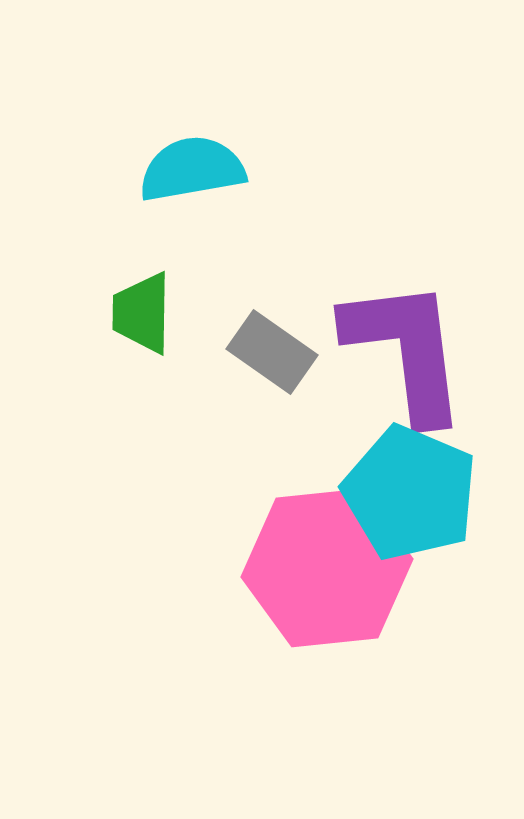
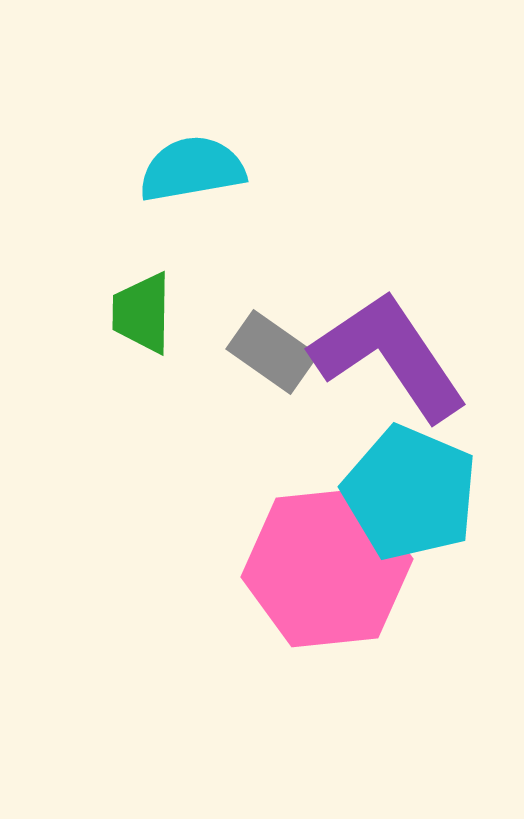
purple L-shape: moved 17 px left, 6 px down; rotated 27 degrees counterclockwise
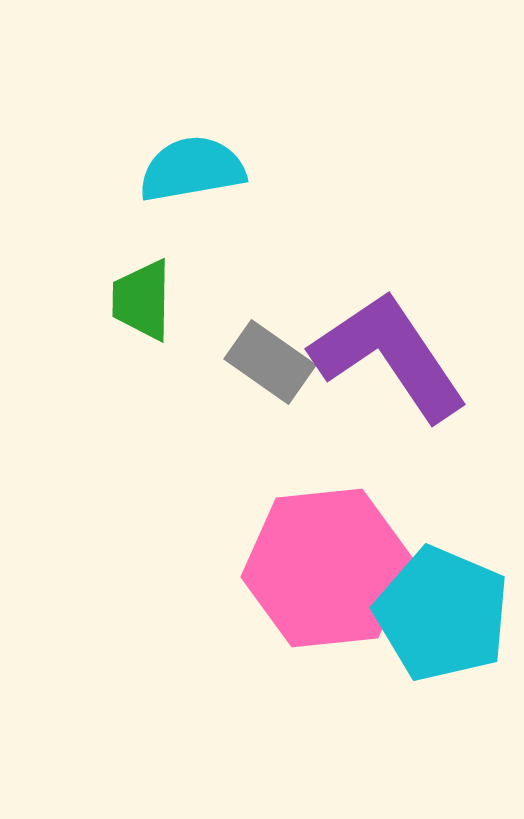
green trapezoid: moved 13 px up
gray rectangle: moved 2 px left, 10 px down
cyan pentagon: moved 32 px right, 121 px down
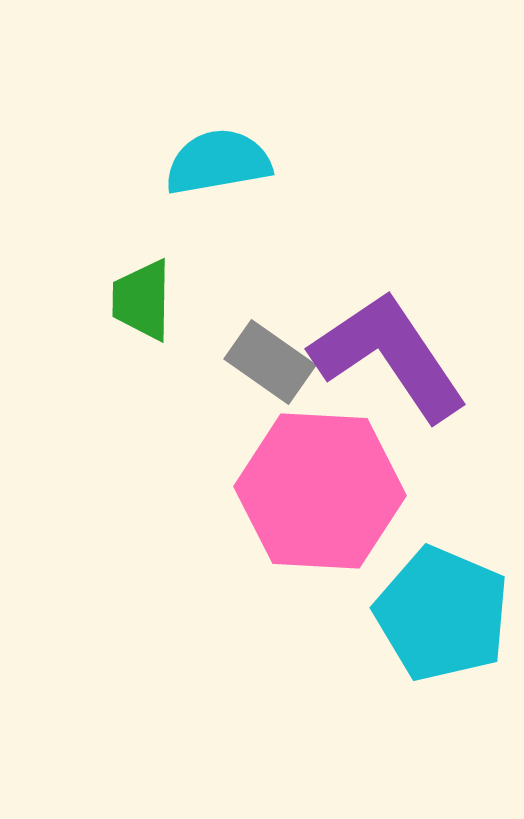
cyan semicircle: moved 26 px right, 7 px up
pink hexagon: moved 7 px left, 77 px up; rotated 9 degrees clockwise
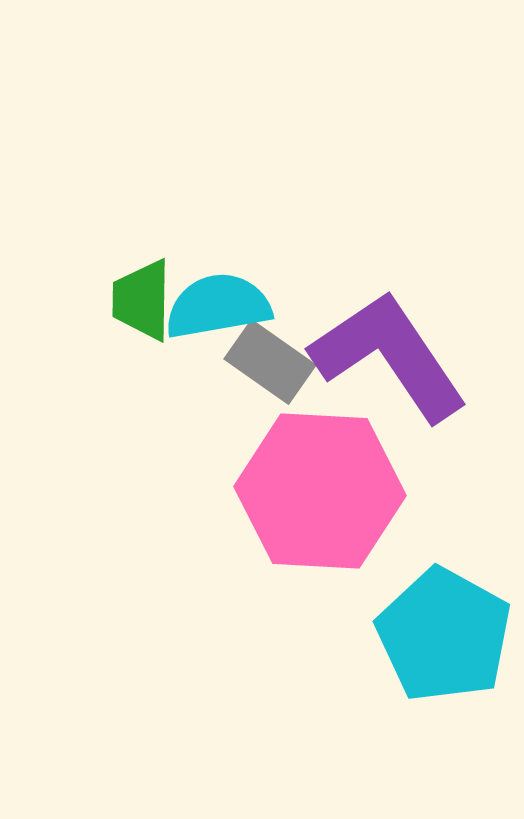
cyan semicircle: moved 144 px down
cyan pentagon: moved 2 px right, 21 px down; rotated 6 degrees clockwise
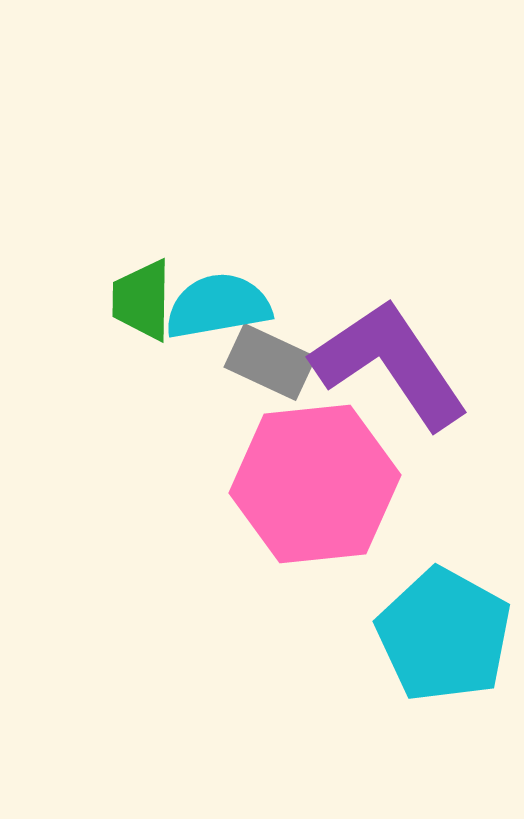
purple L-shape: moved 1 px right, 8 px down
gray rectangle: rotated 10 degrees counterclockwise
pink hexagon: moved 5 px left, 7 px up; rotated 9 degrees counterclockwise
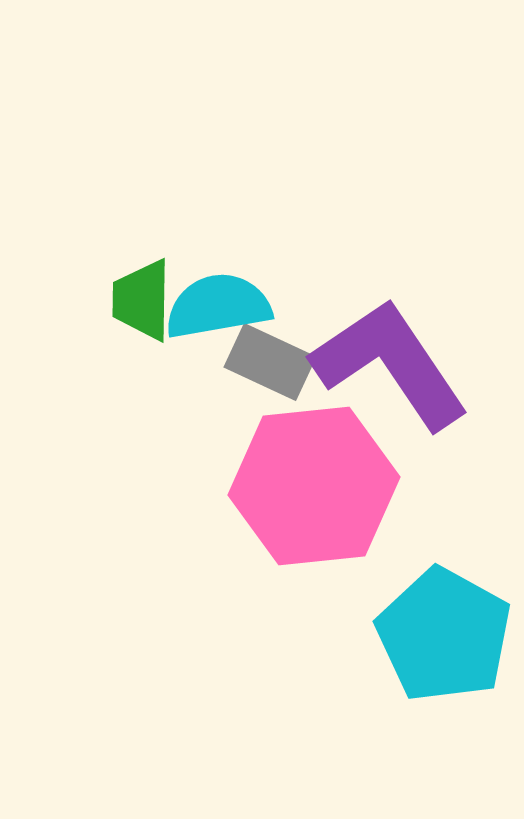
pink hexagon: moved 1 px left, 2 px down
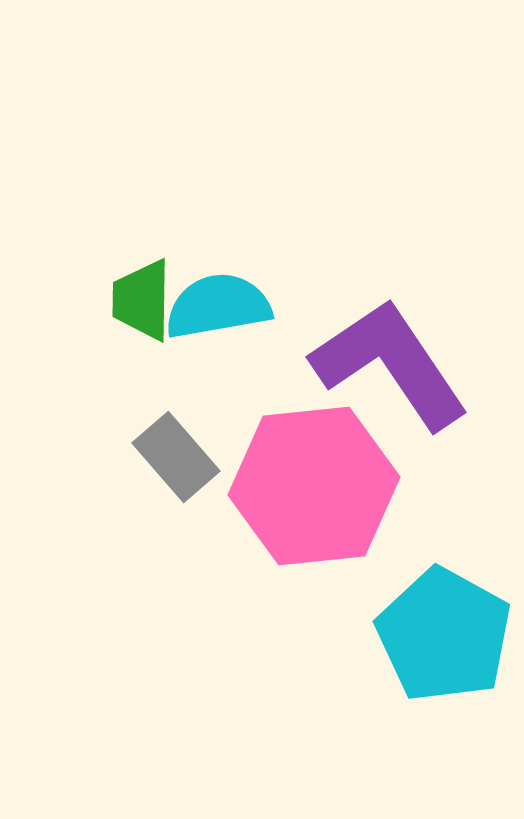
gray rectangle: moved 94 px left, 95 px down; rotated 24 degrees clockwise
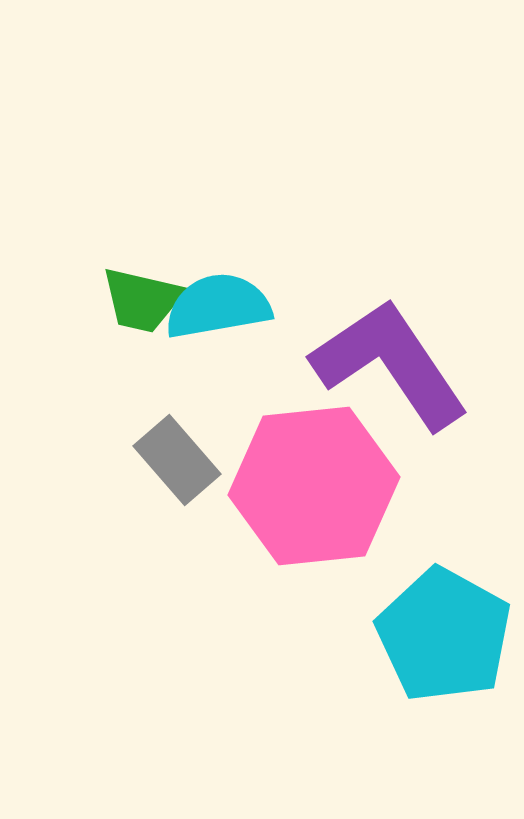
green trapezoid: rotated 78 degrees counterclockwise
gray rectangle: moved 1 px right, 3 px down
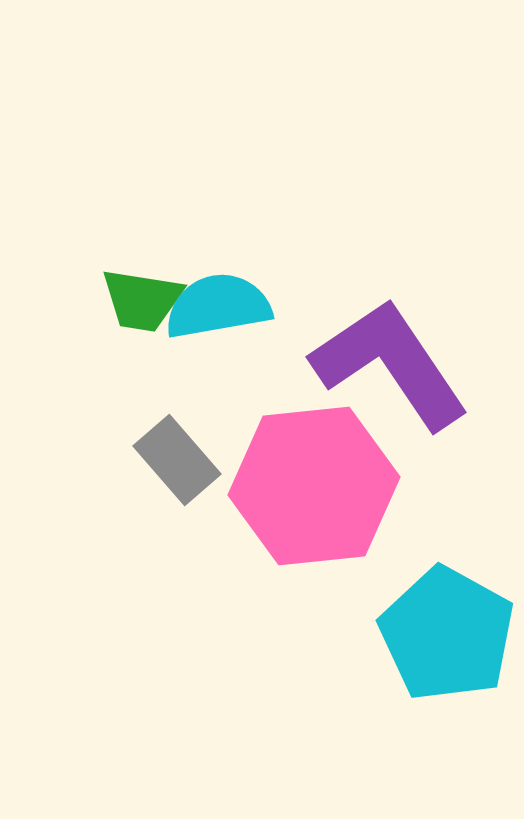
green trapezoid: rotated 4 degrees counterclockwise
cyan pentagon: moved 3 px right, 1 px up
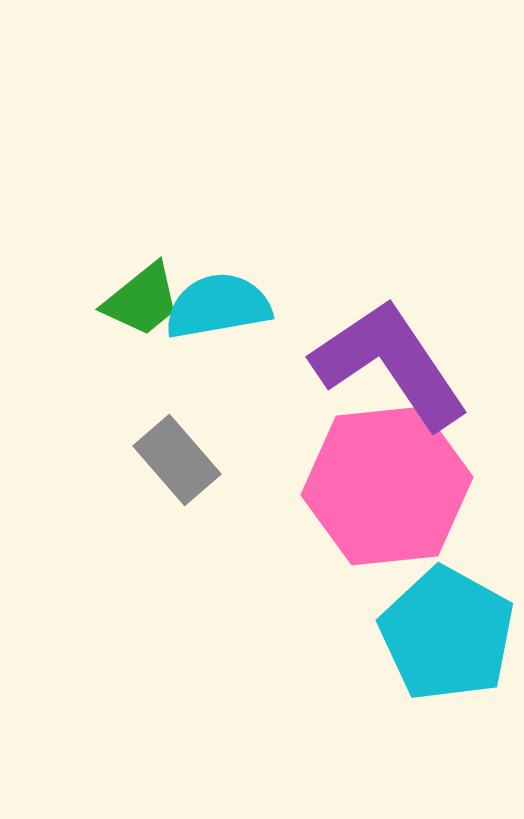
green trapezoid: rotated 48 degrees counterclockwise
pink hexagon: moved 73 px right
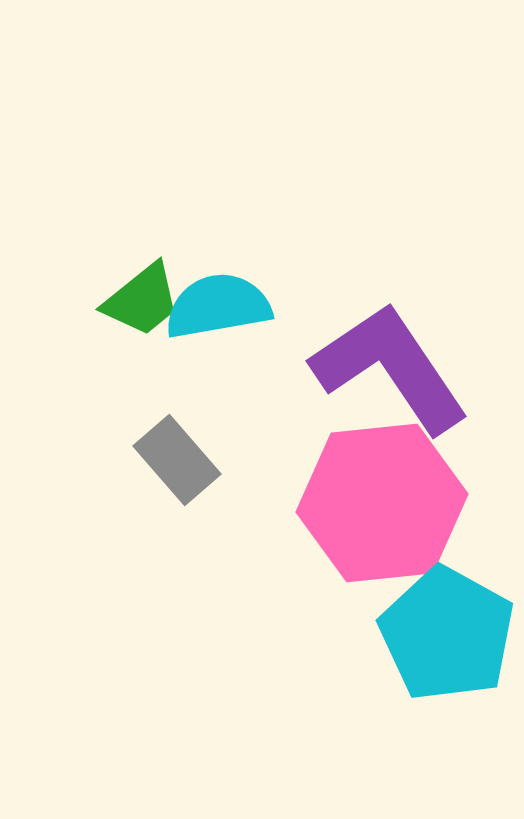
purple L-shape: moved 4 px down
pink hexagon: moved 5 px left, 17 px down
